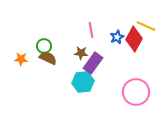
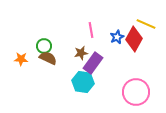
yellow line: moved 2 px up
brown star: rotated 16 degrees counterclockwise
cyan hexagon: rotated 15 degrees clockwise
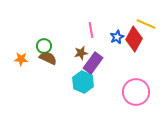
cyan hexagon: rotated 15 degrees clockwise
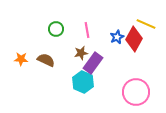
pink line: moved 4 px left
green circle: moved 12 px right, 17 px up
brown semicircle: moved 2 px left, 2 px down
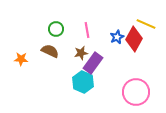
brown semicircle: moved 4 px right, 9 px up
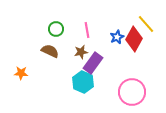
yellow line: rotated 24 degrees clockwise
brown star: moved 1 px up
orange star: moved 14 px down
pink circle: moved 4 px left
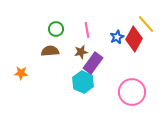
brown semicircle: rotated 30 degrees counterclockwise
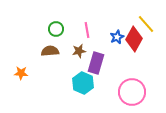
brown star: moved 2 px left, 1 px up
purple rectangle: moved 3 px right; rotated 20 degrees counterclockwise
cyan hexagon: moved 1 px down
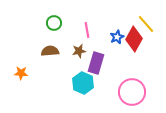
green circle: moved 2 px left, 6 px up
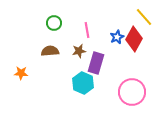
yellow line: moved 2 px left, 7 px up
